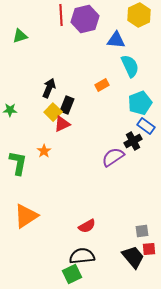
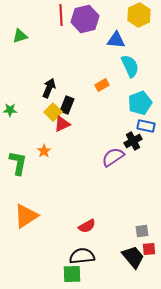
blue rectangle: rotated 24 degrees counterclockwise
green square: rotated 24 degrees clockwise
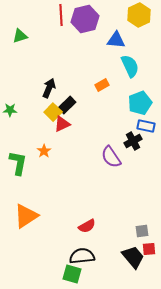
black rectangle: rotated 24 degrees clockwise
purple semicircle: moved 2 px left; rotated 90 degrees counterclockwise
green square: rotated 18 degrees clockwise
